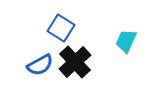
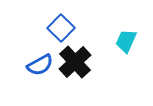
blue square: rotated 12 degrees clockwise
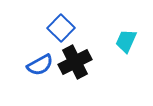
black cross: rotated 16 degrees clockwise
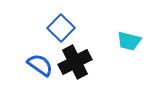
cyan trapezoid: moved 3 px right; rotated 100 degrees counterclockwise
blue semicircle: rotated 116 degrees counterclockwise
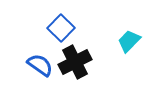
cyan trapezoid: rotated 120 degrees clockwise
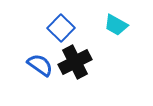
cyan trapezoid: moved 13 px left, 16 px up; rotated 105 degrees counterclockwise
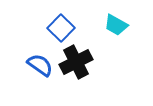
black cross: moved 1 px right
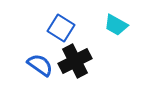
blue square: rotated 12 degrees counterclockwise
black cross: moved 1 px left, 1 px up
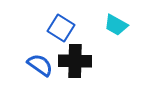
black cross: rotated 28 degrees clockwise
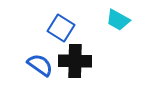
cyan trapezoid: moved 2 px right, 5 px up
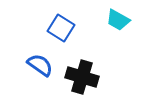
black cross: moved 7 px right, 16 px down; rotated 16 degrees clockwise
